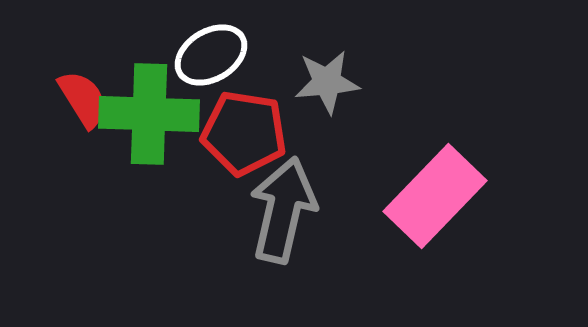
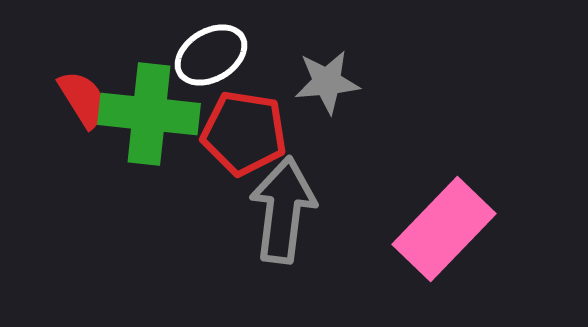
green cross: rotated 4 degrees clockwise
pink rectangle: moved 9 px right, 33 px down
gray arrow: rotated 6 degrees counterclockwise
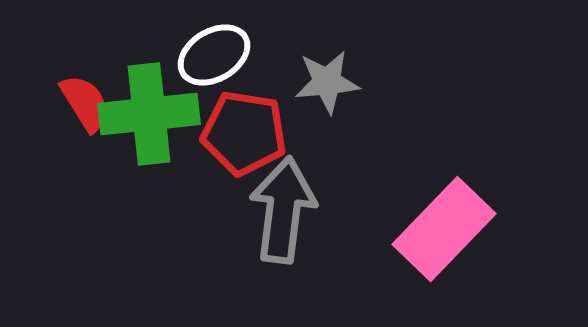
white ellipse: moved 3 px right
red semicircle: moved 2 px right, 4 px down
green cross: rotated 12 degrees counterclockwise
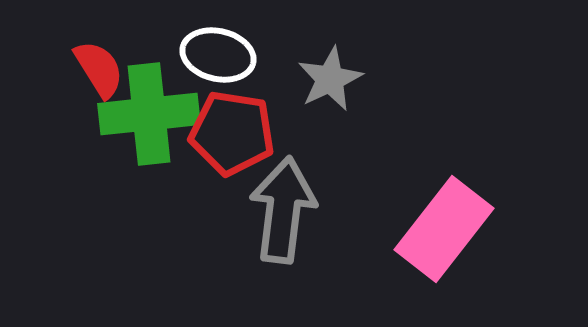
white ellipse: moved 4 px right; rotated 44 degrees clockwise
gray star: moved 3 px right, 3 px up; rotated 20 degrees counterclockwise
red semicircle: moved 14 px right, 34 px up
red pentagon: moved 12 px left
pink rectangle: rotated 6 degrees counterclockwise
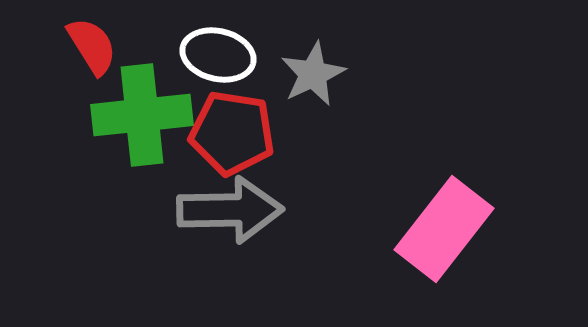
red semicircle: moved 7 px left, 23 px up
gray star: moved 17 px left, 5 px up
green cross: moved 7 px left, 1 px down
gray arrow: moved 53 px left; rotated 82 degrees clockwise
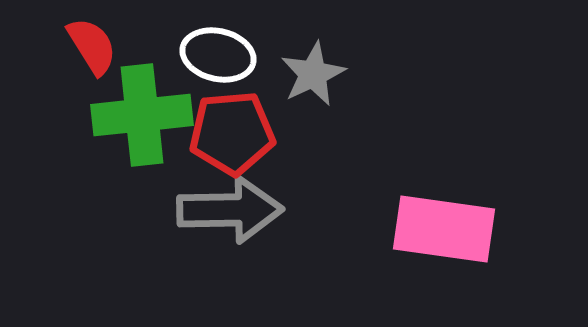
red pentagon: rotated 14 degrees counterclockwise
pink rectangle: rotated 60 degrees clockwise
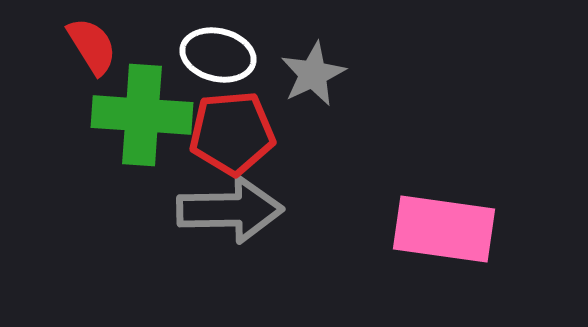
green cross: rotated 10 degrees clockwise
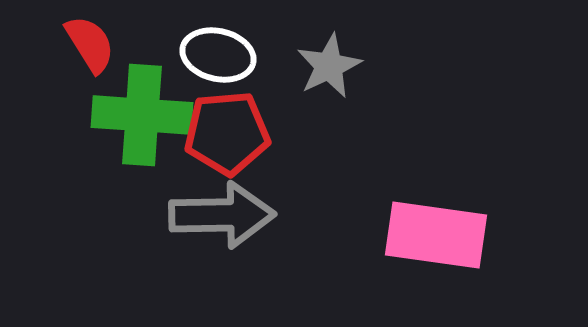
red semicircle: moved 2 px left, 2 px up
gray star: moved 16 px right, 8 px up
red pentagon: moved 5 px left
gray arrow: moved 8 px left, 5 px down
pink rectangle: moved 8 px left, 6 px down
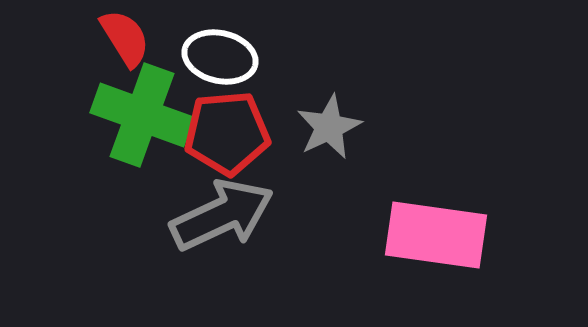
red semicircle: moved 35 px right, 6 px up
white ellipse: moved 2 px right, 2 px down
gray star: moved 61 px down
green cross: rotated 16 degrees clockwise
gray arrow: rotated 24 degrees counterclockwise
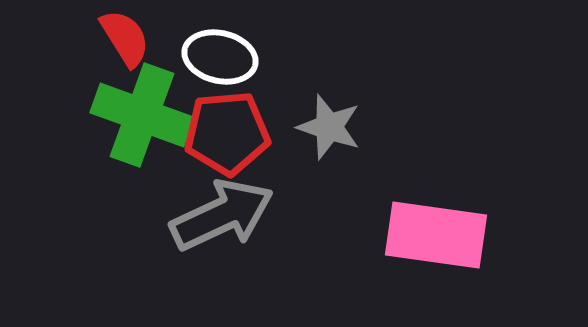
gray star: rotated 28 degrees counterclockwise
